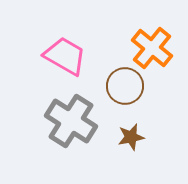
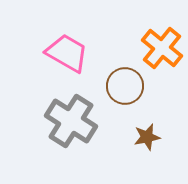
orange cross: moved 10 px right
pink trapezoid: moved 2 px right, 3 px up
brown star: moved 16 px right
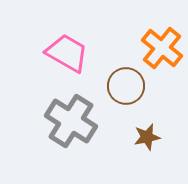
brown circle: moved 1 px right
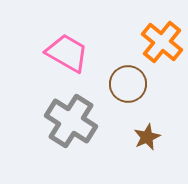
orange cross: moved 6 px up
brown circle: moved 2 px right, 2 px up
brown star: rotated 12 degrees counterclockwise
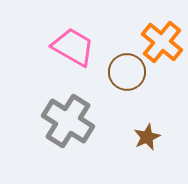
pink trapezoid: moved 6 px right, 6 px up
brown circle: moved 1 px left, 12 px up
gray cross: moved 3 px left
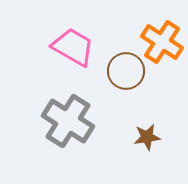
orange cross: rotated 6 degrees counterclockwise
brown circle: moved 1 px left, 1 px up
brown star: rotated 16 degrees clockwise
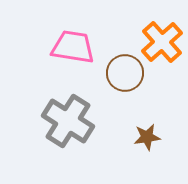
orange cross: rotated 15 degrees clockwise
pink trapezoid: rotated 21 degrees counterclockwise
brown circle: moved 1 px left, 2 px down
